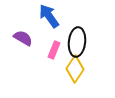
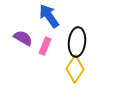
pink rectangle: moved 9 px left, 4 px up
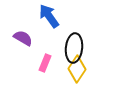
black ellipse: moved 3 px left, 6 px down
pink rectangle: moved 17 px down
yellow diamond: moved 2 px right
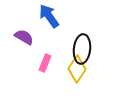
purple semicircle: moved 1 px right, 1 px up
black ellipse: moved 8 px right, 1 px down
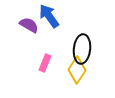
purple semicircle: moved 5 px right, 12 px up
yellow diamond: moved 1 px down
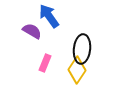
purple semicircle: moved 3 px right, 6 px down
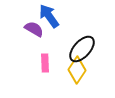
purple semicircle: moved 2 px right, 2 px up
black ellipse: rotated 36 degrees clockwise
pink rectangle: rotated 24 degrees counterclockwise
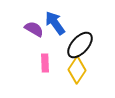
blue arrow: moved 6 px right, 7 px down
black ellipse: moved 2 px left, 4 px up
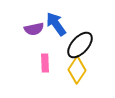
blue arrow: moved 1 px right, 1 px down
purple semicircle: rotated 138 degrees clockwise
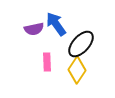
black ellipse: moved 1 px right, 1 px up
pink rectangle: moved 2 px right, 1 px up
